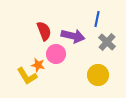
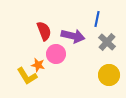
yellow circle: moved 11 px right
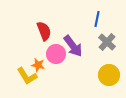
purple arrow: moved 10 px down; rotated 40 degrees clockwise
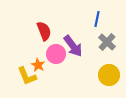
orange star: rotated 16 degrees clockwise
yellow L-shape: rotated 10 degrees clockwise
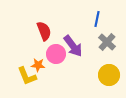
orange star: rotated 24 degrees counterclockwise
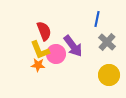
yellow L-shape: moved 13 px right, 26 px up
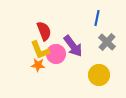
blue line: moved 1 px up
yellow circle: moved 10 px left
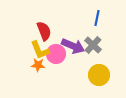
gray cross: moved 14 px left, 3 px down
purple arrow: rotated 30 degrees counterclockwise
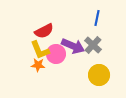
red semicircle: rotated 84 degrees clockwise
